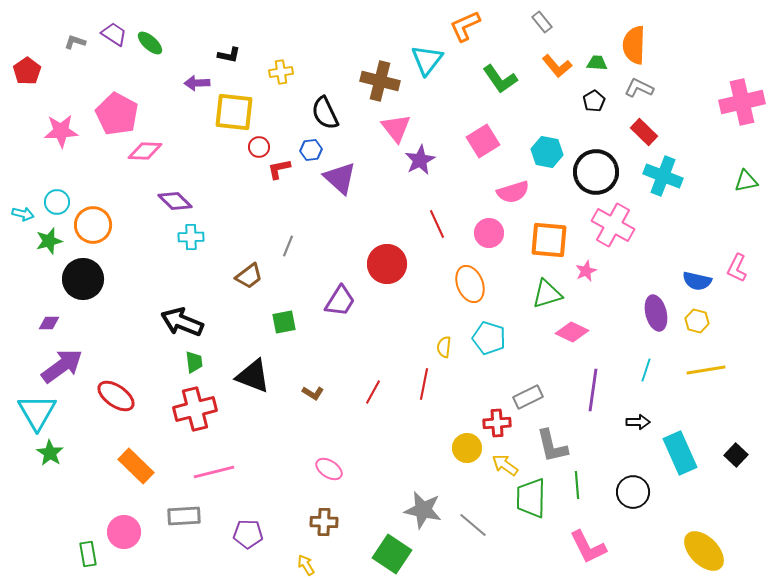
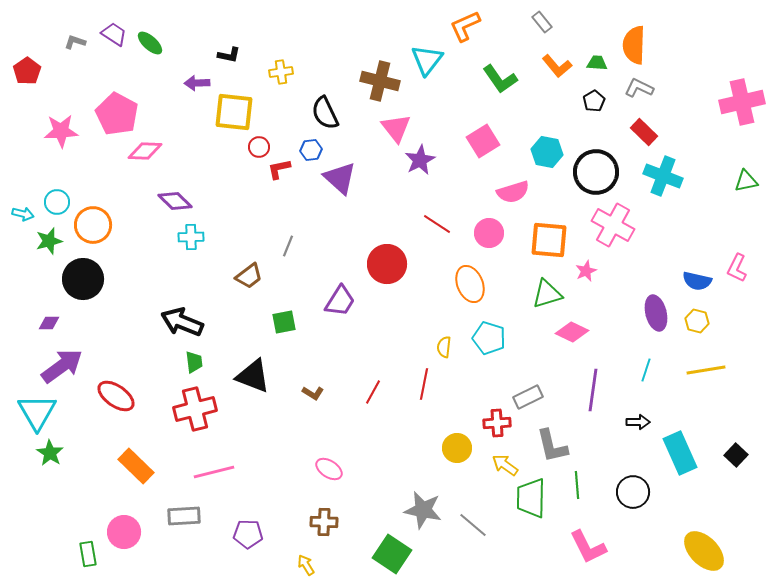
red line at (437, 224): rotated 32 degrees counterclockwise
yellow circle at (467, 448): moved 10 px left
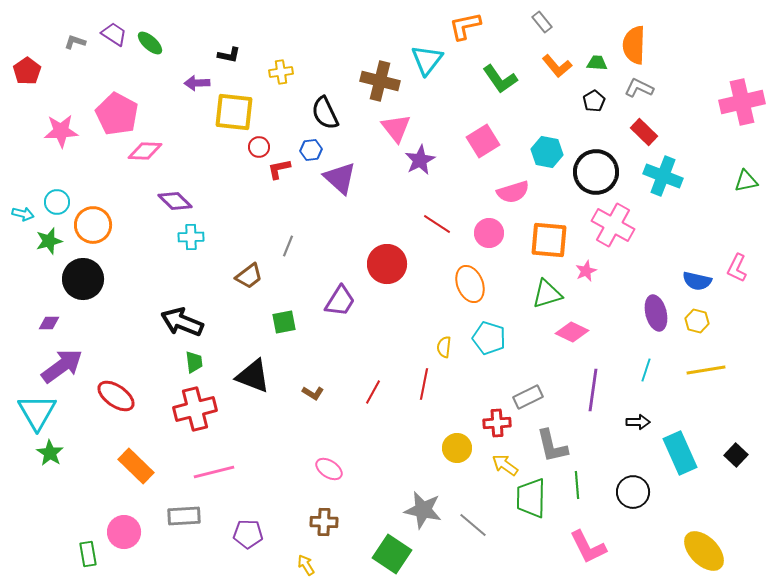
orange L-shape at (465, 26): rotated 12 degrees clockwise
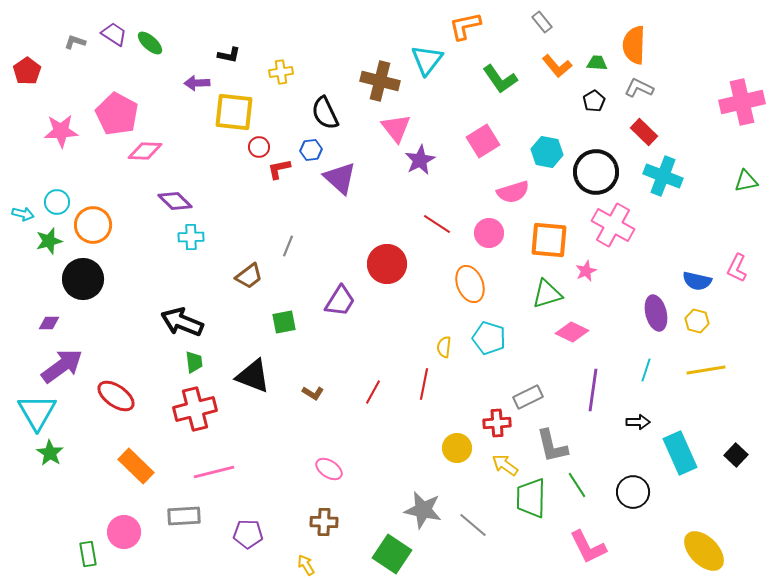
green line at (577, 485): rotated 28 degrees counterclockwise
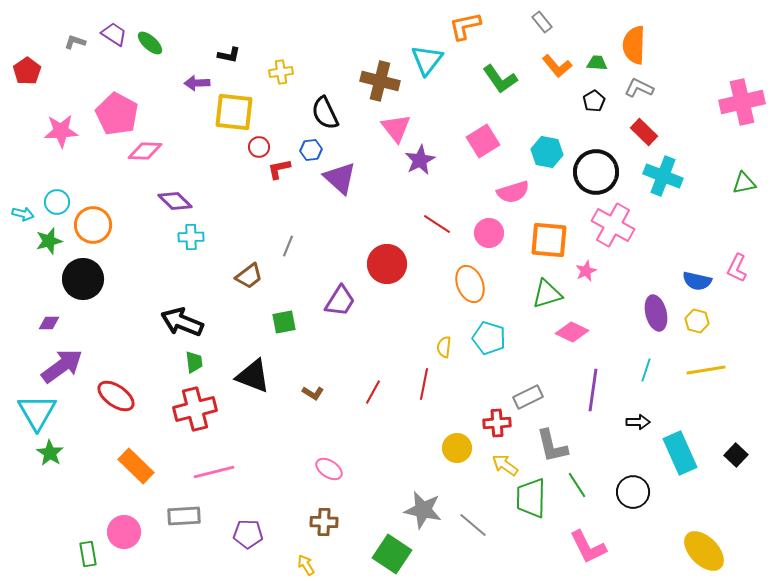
green triangle at (746, 181): moved 2 px left, 2 px down
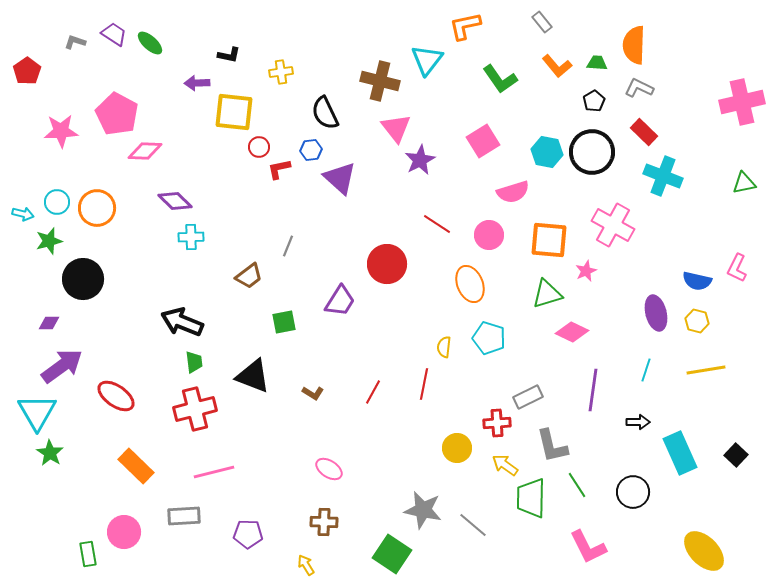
black circle at (596, 172): moved 4 px left, 20 px up
orange circle at (93, 225): moved 4 px right, 17 px up
pink circle at (489, 233): moved 2 px down
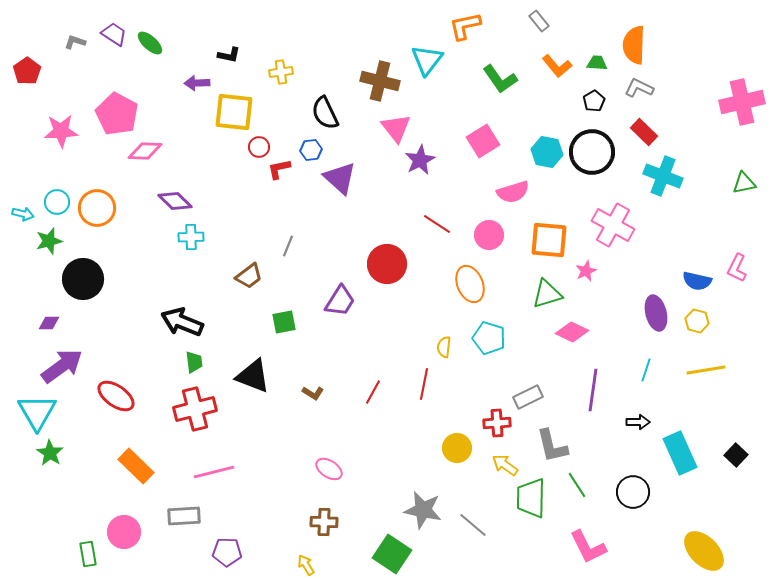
gray rectangle at (542, 22): moved 3 px left, 1 px up
purple pentagon at (248, 534): moved 21 px left, 18 px down
